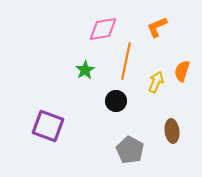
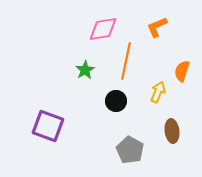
yellow arrow: moved 2 px right, 10 px down
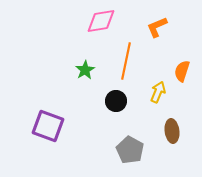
pink diamond: moved 2 px left, 8 px up
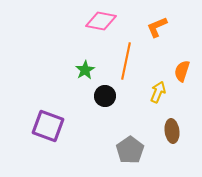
pink diamond: rotated 20 degrees clockwise
black circle: moved 11 px left, 5 px up
gray pentagon: rotated 8 degrees clockwise
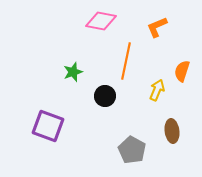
green star: moved 12 px left, 2 px down; rotated 12 degrees clockwise
yellow arrow: moved 1 px left, 2 px up
gray pentagon: moved 2 px right; rotated 8 degrees counterclockwise
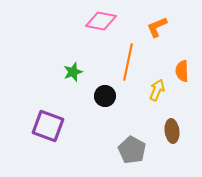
orange line: moved 2 px right, 1 px down
orange semicircle: rotated 20 degrees counterclockwise
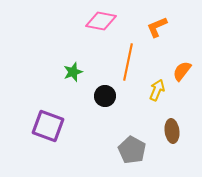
orange semicircle: rotated 40 degrees clockwise
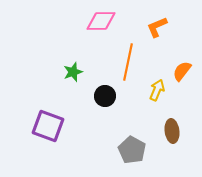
pink diamond: rotated 12 degrees counterclockwise
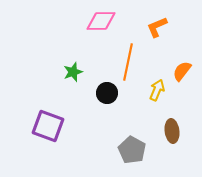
black circle: moved 2 px right, 3 px up
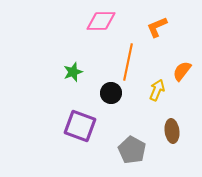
black circle: moved 4 px right
purple square: moved 32 px right
